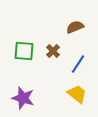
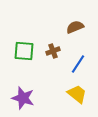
brown cross: rotated 24 degrees clockwise
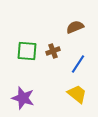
green square: moved 3 px right
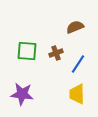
brown cross: moved 3 px right, 2 px down
yellow trapezoid: rotated 130 degrees counterclockwise
purple star: moved 1 px left, 4 px up; rotated 10 degrees counterclockwise
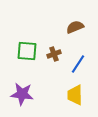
brown cross: moved 2 px left, 1 px down
yellow trapezoid: moved 2 px left, 1 px down
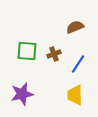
purple star: rotated 20 degrees counterclockwise
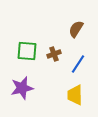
brown semicircle: moved 1 px right, 2 px down; rotated 36 degrees counterclockwise
purple star: moved 6 px up
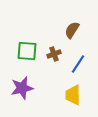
brown semicircle: moved 4 px left, 1 px down
yellow trapezoid: moved 2 px left
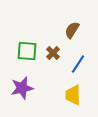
brown cross: moved 1 px left, 1 px up; rotated 24 degrees counterclockwise
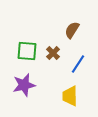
purple star: moved 2 px right, 3 px up
yellow trapezoid: moved 3 px left, 1 px down
